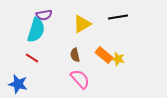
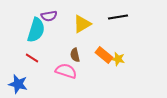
purple semicircle: moved 5 px right, 1 px down
pink semicircle: moved 14 px left, 8 px up; rotated 30 degrees counterclockwise
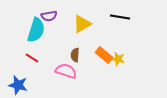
black line: moved 2 px right; rotated 18 degrees clockwise
brown semicircle: rotated 16 degrees clockwise
blue star: moved 1 px down
